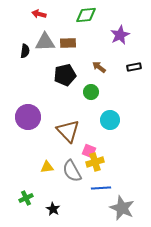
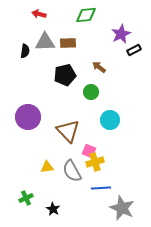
purple star: moved 1 px right, 1 px up
black rectangle: moved 17 px up; rotated 16 degrees counterclockwise
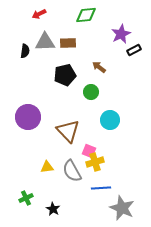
red arrow: rotated 40 degrees counterclockwise
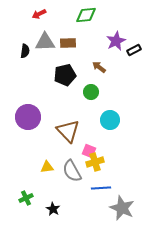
purple star: moved 5 px left, 7 px down
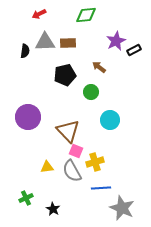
pink square: moved 13 px left
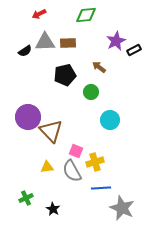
black semicircle: rotated 48 degrees clockwise
brown triangle: moved 17 px left
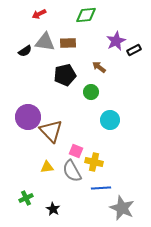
gray triangle: rotated 10 degrees clockwise
yellow cross: moved 1 px left; rotated 30 degrees clockwise
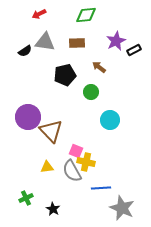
brown rectangle: moved 9 px right
yellow cross: moved 8 px left
